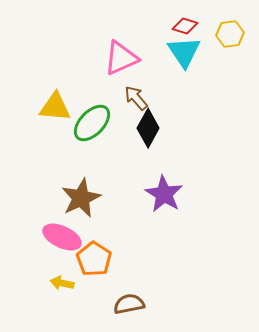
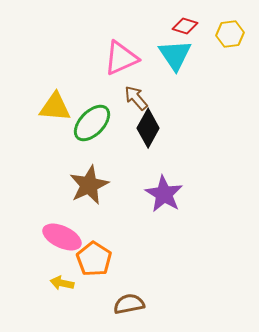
cyan triangle: moved 9 px left, 3 px down
brown star: moved 8 px right, 13 px up
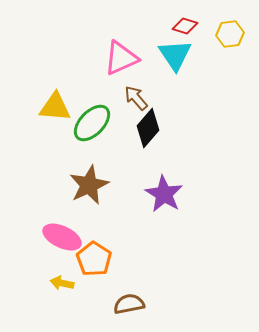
black diamond: rotated 12 degrees clockwise
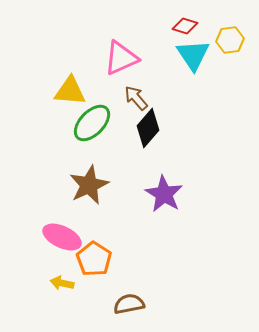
yellow hexagon: moved 6 px down
cyan triangle: moved 18 px right
yellow triangle: moved 15 px right, 16 px up
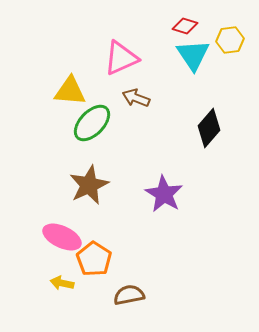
brown arrow: rotated 28 degrees counterclockwise
black diamond: moved 61 px right
brown semicircle: moved 9 px up
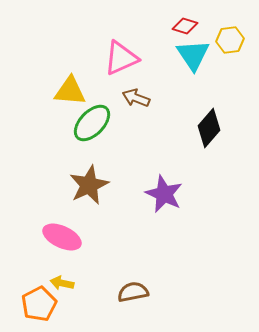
purple star: rotated 6 degrees counterclockwise
orange pentagon: moved 55 px left, 45 px down; rotated 12 degrees clockwise
brown semicircle: moved 4 px right, 3 px up
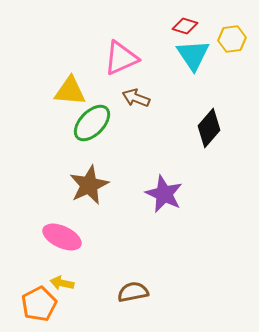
yellow hexagon: moved 2 px right, 1 px up
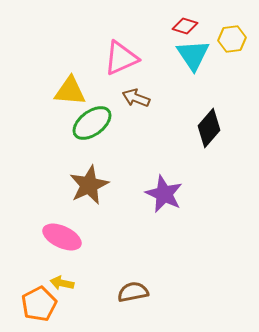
green ellipse: rotated 9 degrees clockwise
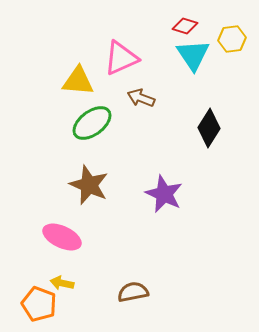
yellow triangle: moved 8 px right, 10 px up
brown arrow: moved 5 px right
black diamond: rotated 9 degrees counterclockwise
brown star: rotated 24 degrees counterclockwise
orange pentagon: rotated 24 degrees counterclockwise
